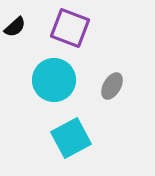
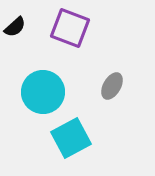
cyan circle: moved 11 px left, 12 px down
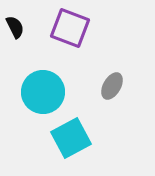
black semicircle: rotated 75 degrees counterclockwise
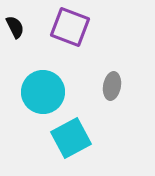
purple square: moved 1 px up
gray ellipse: rotated 20 degrees counterclockwise
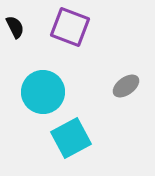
gray ellipse: moved 14 px right; rotated 44 degrees clockwise
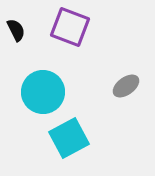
black semicircle: moved 1 px right, 3 px down
cyan square: moved 2 px left
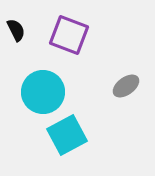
purple square: moved 1 px left, 8 px down
cyan square: moved 2 px left, 3 px up
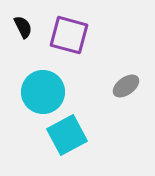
black semicircle: moved 7 px right, 3 px up
purple square: rotated 6 degrees counterclockwise
